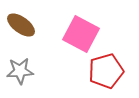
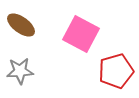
red pentagon: moved 10 px right
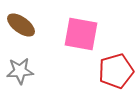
pink square: rotated 18 degrees counterclockwise
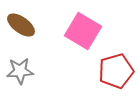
pink square: moved 2 px right, 3 px up; rotated 21 degrees clockwise
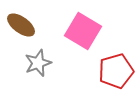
gray star: moved 18 px right, 8 px up; rotated 16 degrees counterclockwise
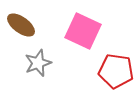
pink square: rotated 6 degrees counterclockwise
red pentagon: rotated 24 degrees clockwise
